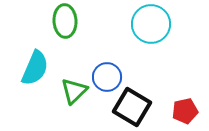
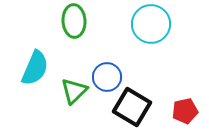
green ellipse: moved 9 px right
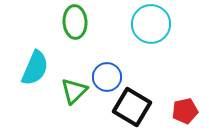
green ellipse: moved 1 px right, 1 px down
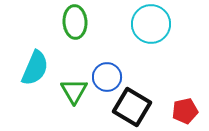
green triangle: rotated 16 degrees counterclockwise
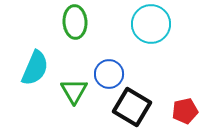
blue circle: moved 2 px right, 3 px up
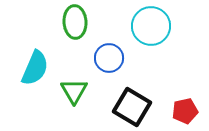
cyan circle: moved 2 px down
blue circle: moved 16 px up
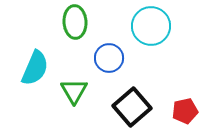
black square: rotated 18 degrees clockwise
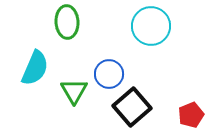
green ellipse: moved 8 px left
blue circle: moved 16 px down
red pentagon: moved 6 px right, 4 px down; rotated 10 degrees counterclockwise
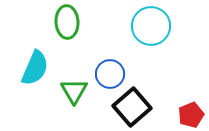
blue circle: moved 1 px right
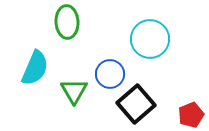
cyan circle: moved 1 px left, 13 px down
black square: moved 4 px right, 3 px up
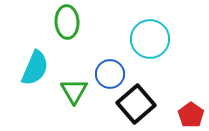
red pentagon: rotated 15 degrees counterclockwise
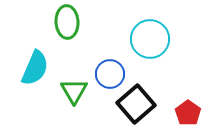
red pentagon: moved 3 px left, 2 px up
